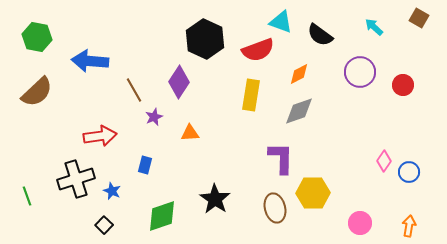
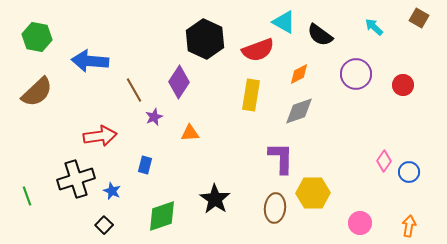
cyan triangle: moved 3 px right; rotated 10 degrees clockwise
purple circle: moved 4 px left, 2 px down
brown ellipse: rotated 20 degrees clockwise
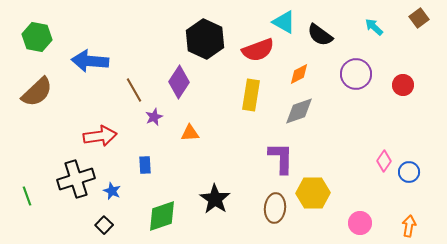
brown square: rotated 24 degrees clockwise
blue rectangle: rotated 18 degrees counterclockwise
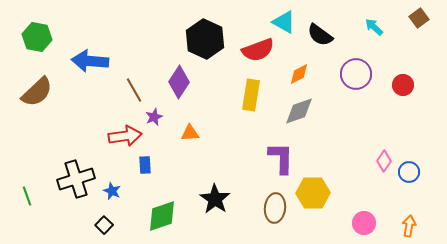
red arrow: moved 25 px right
pink circle: moved 4 px right
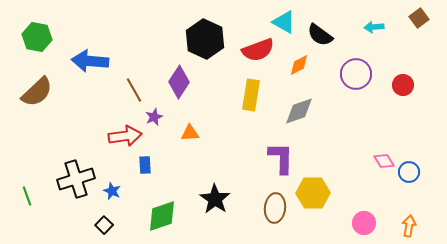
cyan arrow: rotated 48 degrees counterclockwise
orange diamond: moved 9 px up
pink diamond: rotated 65 degrees counterclockwise
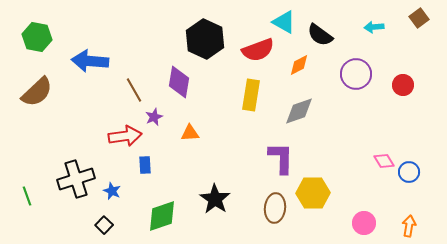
purple diamond: rotated 24 degrees counterclockwise
